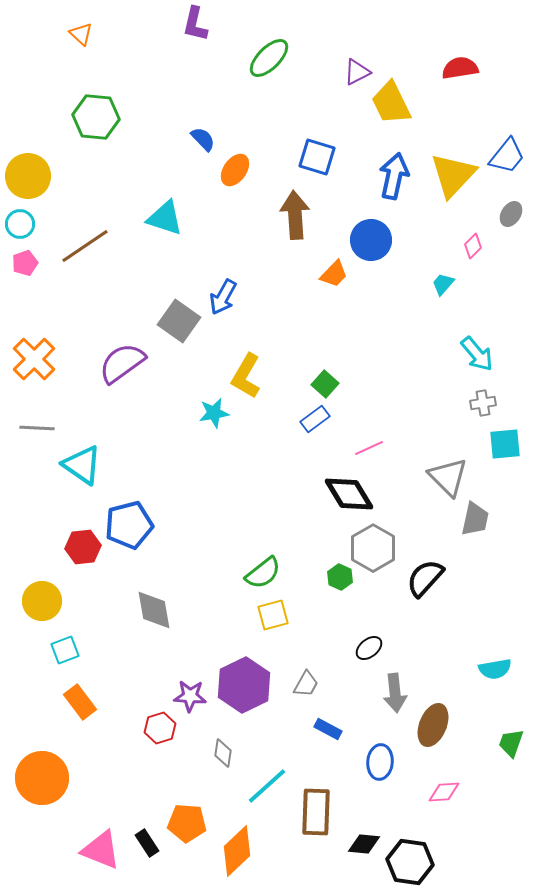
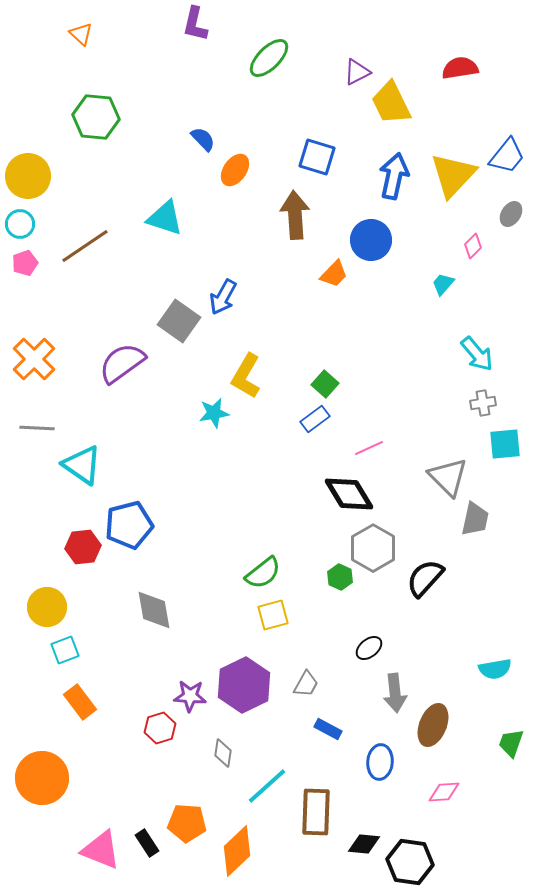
yellow circle at (42, 601): moved 5 px right, 6 px down
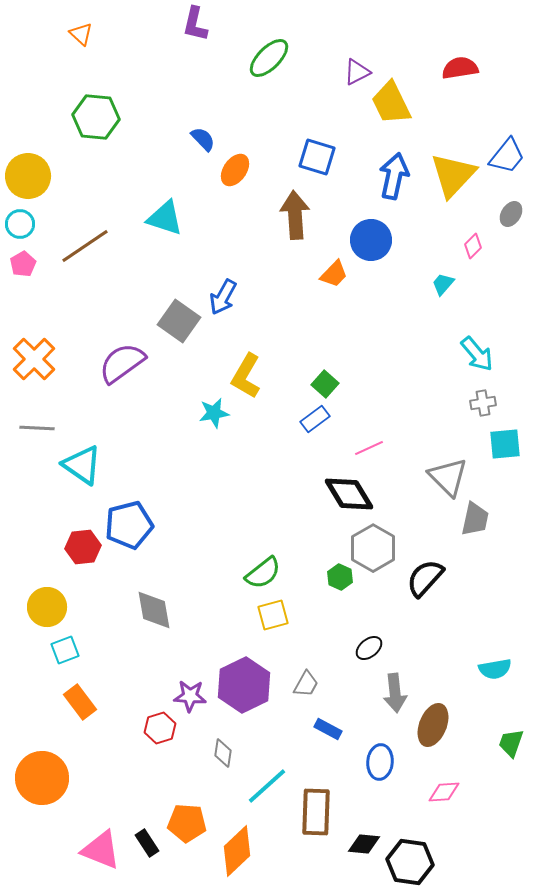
pink pentagon at (25, 263): moved 2 px left, 1 px down; rotated 10 degrees counterclockwise
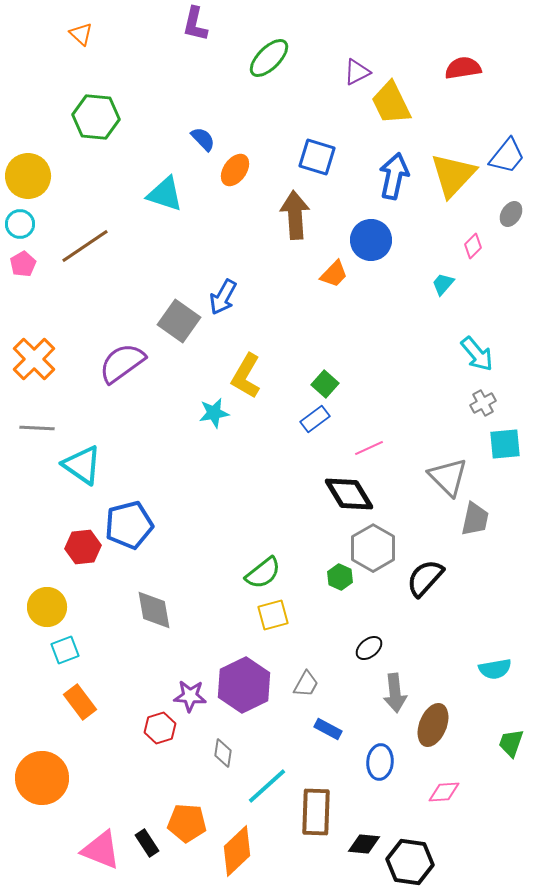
red semicircle at (460, 68): moved 3 px right
cyan triangle at (165, 218): moved 24 px up
gray cross at (483, 403): rotated 20 degrees counterclockwise
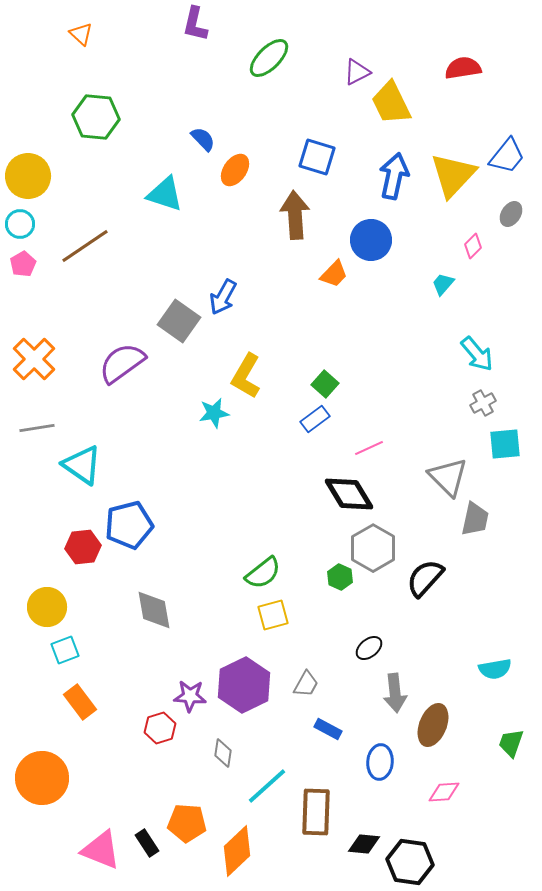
gray line at (37, 428): rotated 12 degrees counterclockwise
